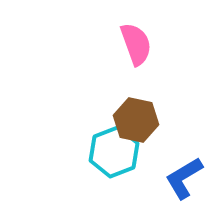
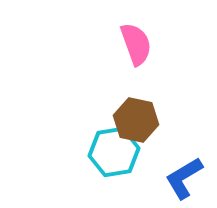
cyan hexagon: rotated 12 degrees clockwise
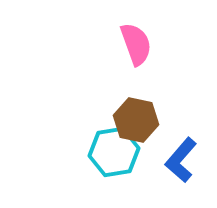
blue L-shape: moved 3 px left, 18 px up; rotated 18 degrees counterclockwise
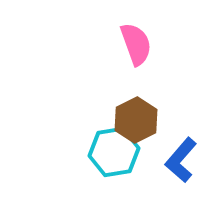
brown hexagon: rotated 21 degrees clockwise
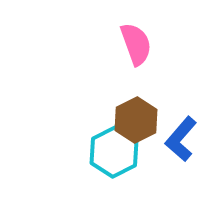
cyan hexagon: rotated 18 degrees counterclockwise
blue L-shape: moved 21 px up
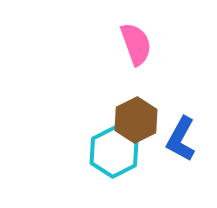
blue L-shape: rotated 12 degrees counterclockwise
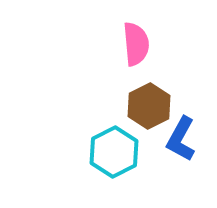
pink semicircle: rotated 15 degrees clockwise
brown hexagon: moved 13 px right, 14 px up
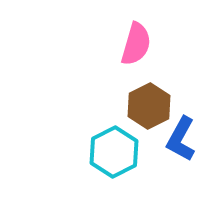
pink semicircle: rotated 21 degrees clockwise
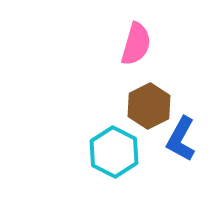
cyan hexagon: rotated 6 degrees counterclockwise
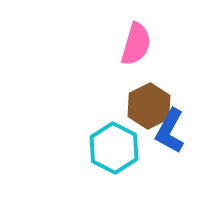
blue L-shape: moved 11 px left, 8 px up
cyan hexagon: moved 4 px up
